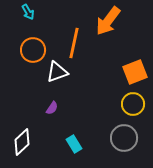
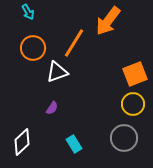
orange line: rotated 20 degrees clockwise
orange circle: moved 2 px up
orange square: moved 2 px down
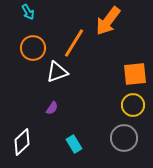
orange square: rotated 15 degrees clockwise
yellow circle: moved 1 px down
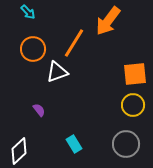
cyan arrow: rotated 14 degrees counterclockwise
orange circle: moved 1 px down
purple semicircle: moved 13 px left, 2 px down; rotated 72 degrees counterclockwise
gray circle: moved 2 px right, 6 px down
white diamond: moved 3 px left, 9 px down
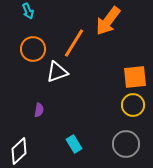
cyan arrow: moved 1 px up; rotated 21 degrees clockwise
orange square: moved 3 px down
purple semicircle: rotated 48 degrees clockwise
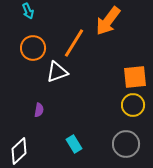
orange circle: moved 1 px up
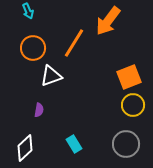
white triangle: moved 6 px left, 4 px down
orange square: moved 6 px left; rotated 15 degrees counterclockwise
white diamond: moved 6 px right, 3 px up
